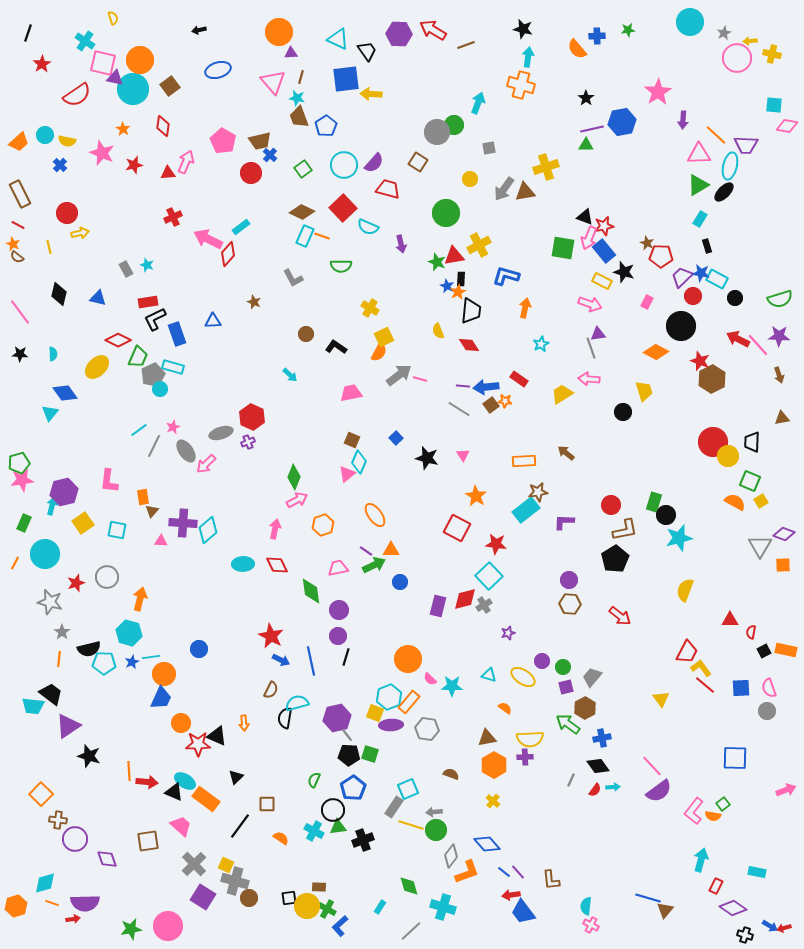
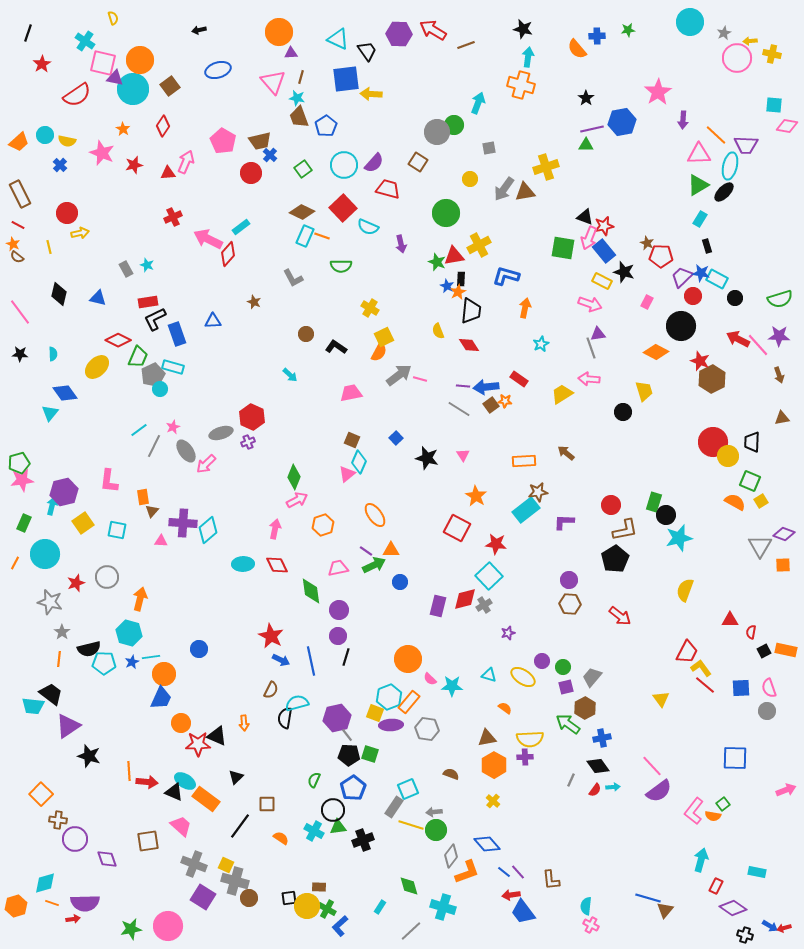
red diamond at (163, 126): rotated 25 degrees clockwise
gray cross at (194, 864): rotated 25 degrees counterclockwise
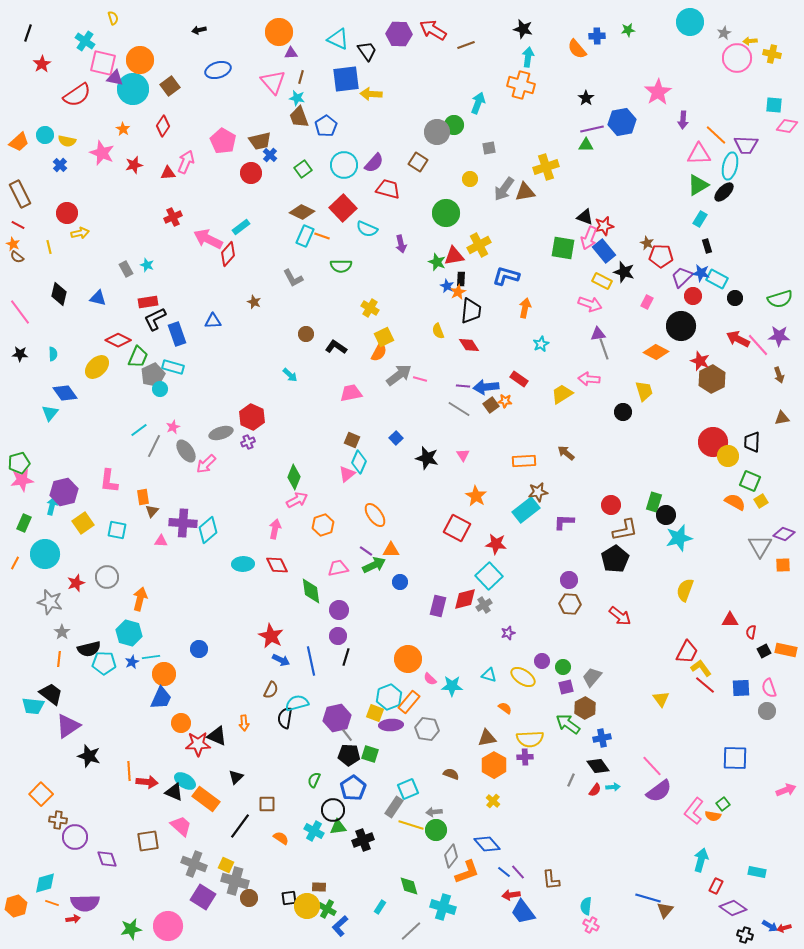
cyan semicircle at (368, 227): moved 1 px left, 2 px down
gray line at (591, 348): moved 13 px right, 1 px down
purple circle at (75, 839): moved 2 px up
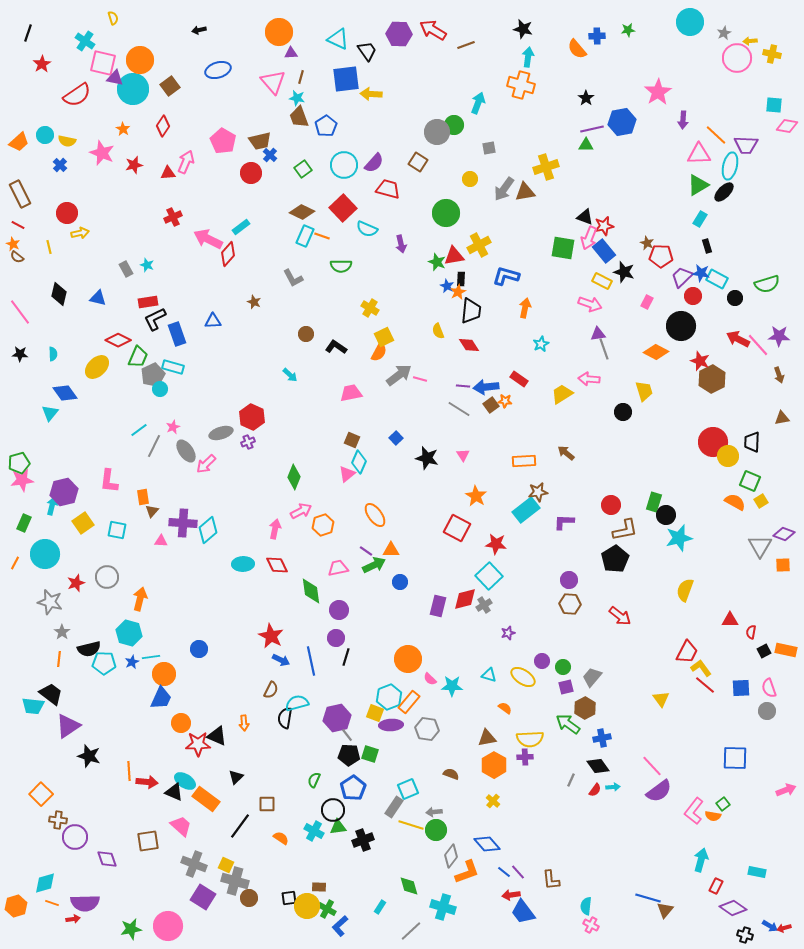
green semicircle at (780, 299): moved 13 px left, 15 px up
pink arrow at (297, 500): moved 4 px right, 11 px down
purple circle at (338, 636): moved 2 px left, 2 px down
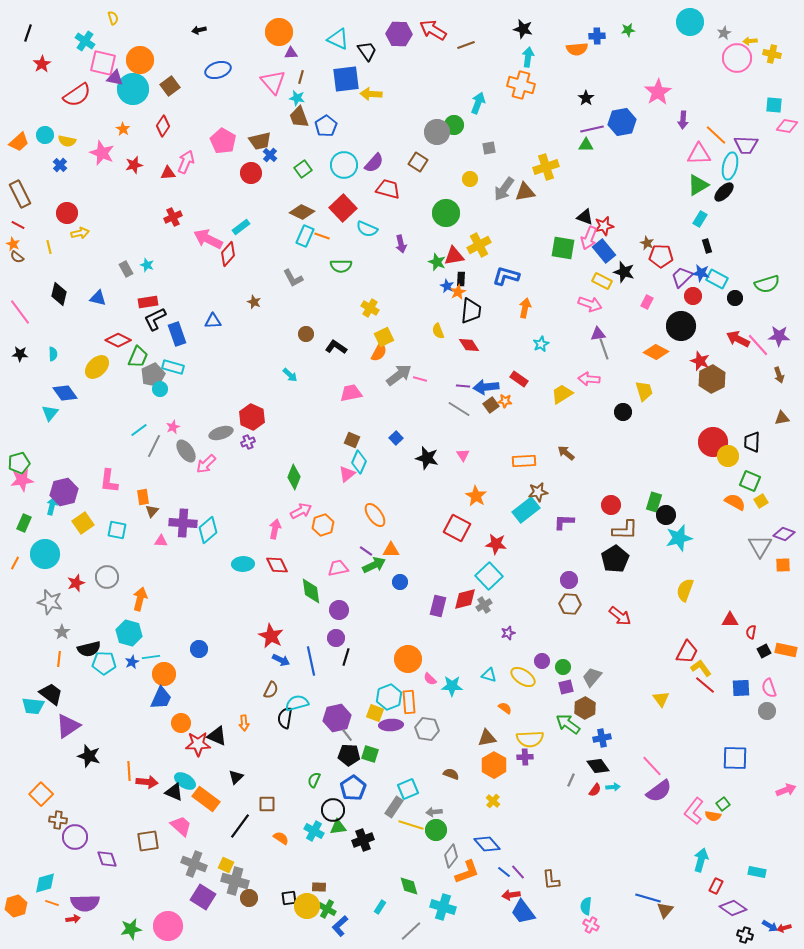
orange semicircle at (577, 49): rotated 55 degrees counterclockwise
brown L-shape at (625, 530): rotated 12 degrees clockwise
orange rectangle at (409, 702): rotated 45 degrees counterclockwise
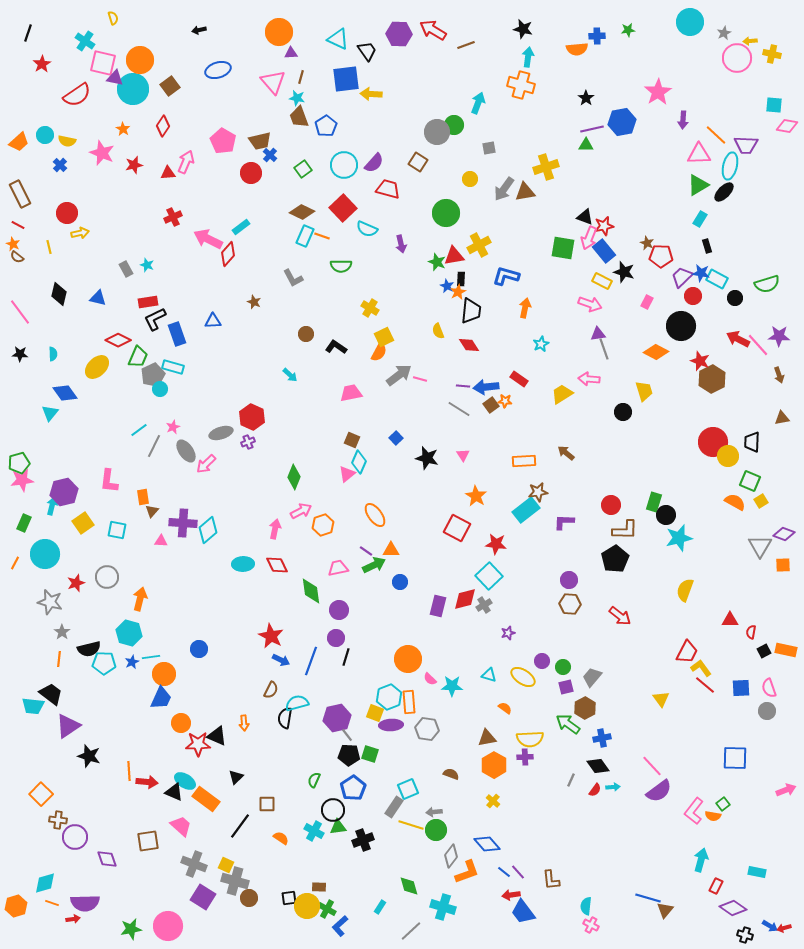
blue line at (311, 661): rotated 32 degrees clockwise
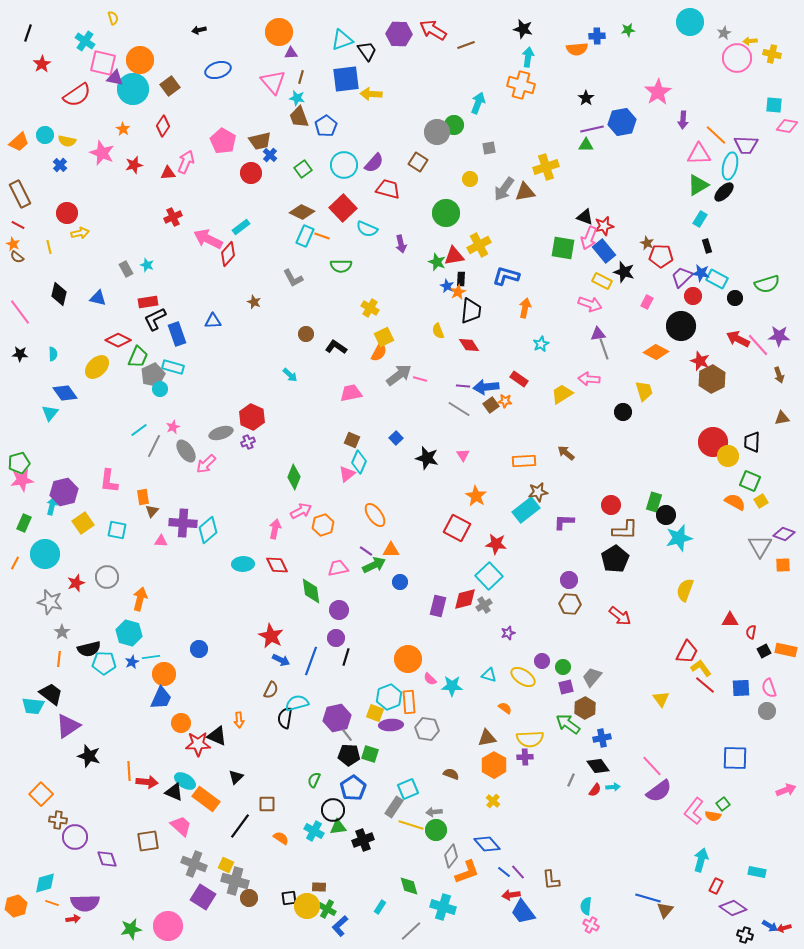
cyan triangle at (338, 39): moved 4 px right, 1 px down; rotated 45 degrees counterclockwise
orange arrow at (244, 723): moved 5 px left, 3 px up
